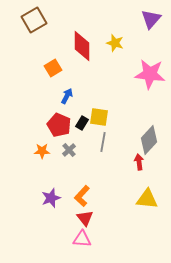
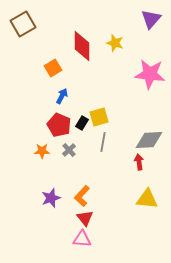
brown square: moved 11 px left, 4 px down
blue arrow: moved 5 px left
yellow square: rotated 24 degrees counterclockwise
gray diamond: rotated 44 degrees clockwise
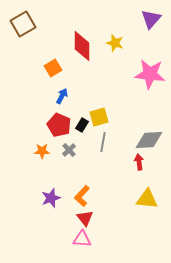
black rectangle: moved 2 px down
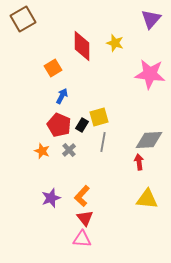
brown square: moved 5 px up
orange star: rotated 21 degrees clockwise
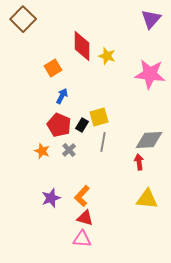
brown square: rotated 15 degrees counterclockwise
yellow star: moved 8 px left, 13 px down
red triangle: rotated 36 degrees counterclockwise
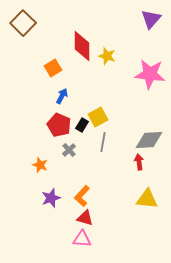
brown square: moved 4 px down
yellow square: moved 1 px left; rotated 12 degrees counterclockwise
orange star: moved 2 px left, 14 px down
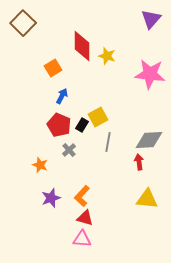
gray line: moved 5 px right
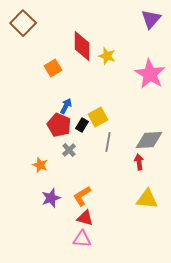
pink star: rotated 24 degrees clockwise
blue arrow: moved 4 px right, 10 px down
orange L-shape: rotated 15 degrees clockwise
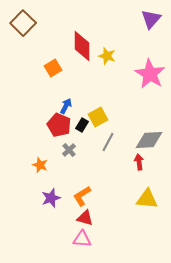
gray line: rotated 18 degrees clockwise
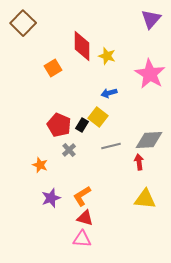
blue arrow: moved 43 px right, 13 px up; rotated 133 degrees counterclockwise
yellow square: rotated 24 degrees counterclockwise
gray line: moved 3 px right, 4 px down; rotated 48 degrees clockwise
yellow triangle: moved 2 px left
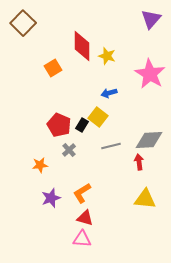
orange star: rotated 28 degrees counterclockwise
orange L-shape: moved 3 px up
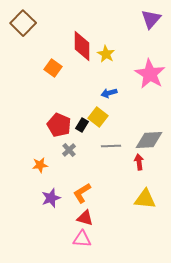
yellow star: moved 1 px left, 2 px up; rotated 12 degrees clockwise
orange square: rotated 24 degrees counterclockwise
gray line: rotated 12 degrees clockwise
